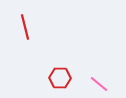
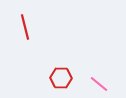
red hexagon: moved 1 px right
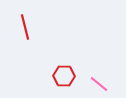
red hexagon: moved 3 px right, 2 px up
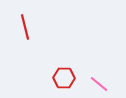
red hexagon: moved 2 px down
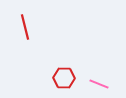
pink line: rotated 18 degrees counterclockwise
